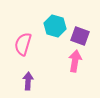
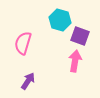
cyan hexagon: moved 5 px right, 6 px up
pink semicircle: moved 1 px up
purple arrow: rotated 30 degrees clockwise
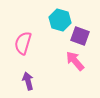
pink arrow: rotated 50 degrees counterclockwise
purple arrow: rotated 48 degrees counterclockwise
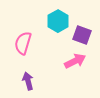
cyan hexagon: moved 2 px left, 1 px down; rotated 15 degrees clockwise
purple square: moved 2 px right, 1 px up
pink arrow: rotated 105 degrees clockwise
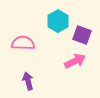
pink semicircle: rotated 75 degrees clockwise
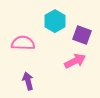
cyan hexagon: moved 3 px left
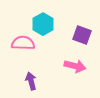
cyan hexagon: moved 12 px left, 3 px down
pink arrow: moved 5 px down; rotated 40 degrees clockwise
purple arrow: moved 3 px right
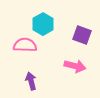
pink semicircle: moved 2 px right, 2 px down
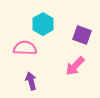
pink semicircle: moved 3 px down
pink arrow: rotated 120 degrees clockwise
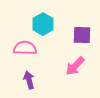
purple square: rotated 18 degrees counterclockwise
purple arrow: moved 2 px left, 1 px up
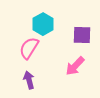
pink semicircle: moved 4 px right; rotated 60 degrees counterclockwise
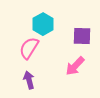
purple square: moved 1 px down
